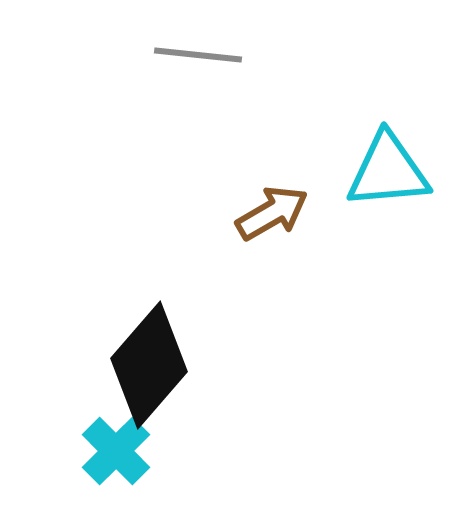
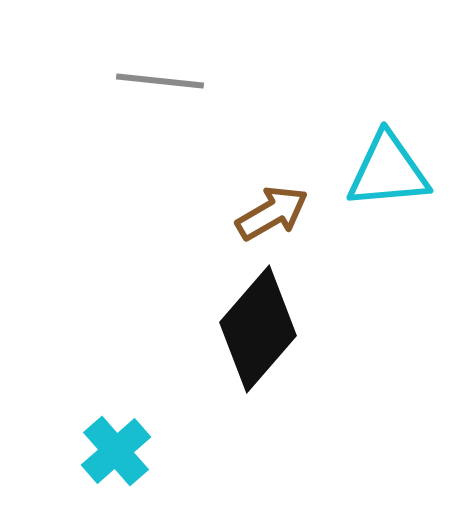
gray line: moved 38 px left, 26 px down
black diamond: moved 109 px right, 36 px up
cyan cross: rotated 4 degrees clockwise
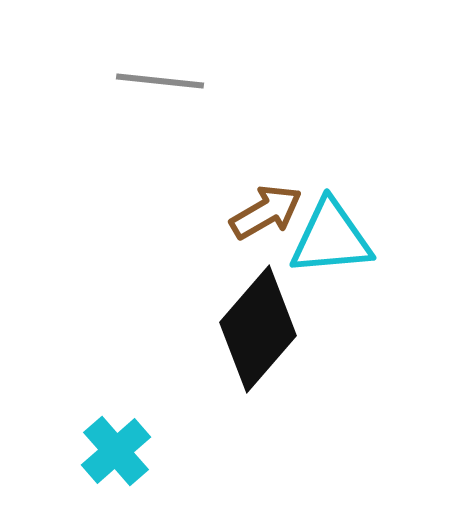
cyan triangle: moved 57 px left, 67 px down
brown arrow: moved 6 px left, 1 px up
